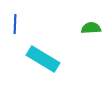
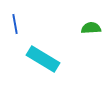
blue line: rotated 12 degrees counterclockwise
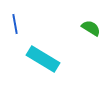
green semicircle: rotated 36 degrees clockwise
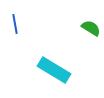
cyan rectangle: moved 11 px right, 11 px down
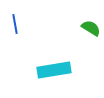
cyan rectangle: rotated 40 degrees counterclockwise
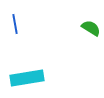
cyan rectangle: moved 27 px left, 8 px down
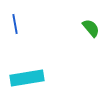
green semicircle: rotated 18 degrees clockwise
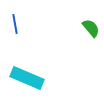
cyan rectangle: rotated 32 degrees clockwise
